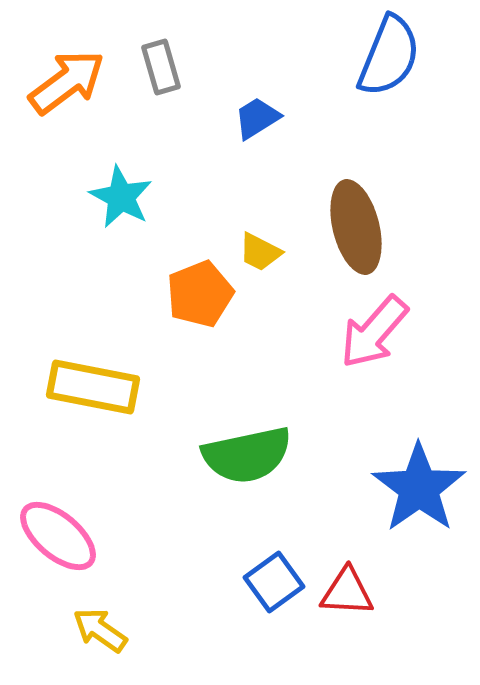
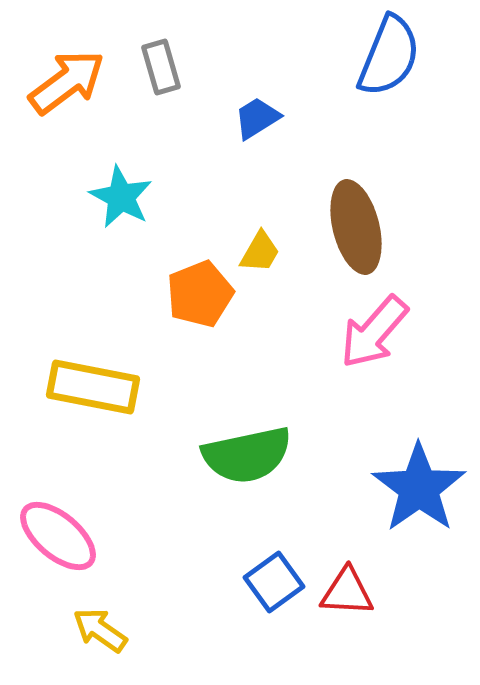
yellow trapezoid: rotated 87 degrees counterclockwise
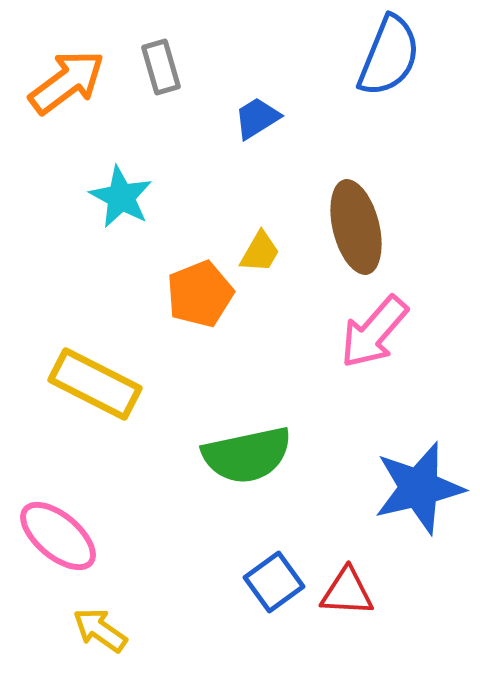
yellow rectangle: moved 2 px right, 3 px up; rotated 16 degrees clockwise
blue star: rotated 22 degrees clockwise
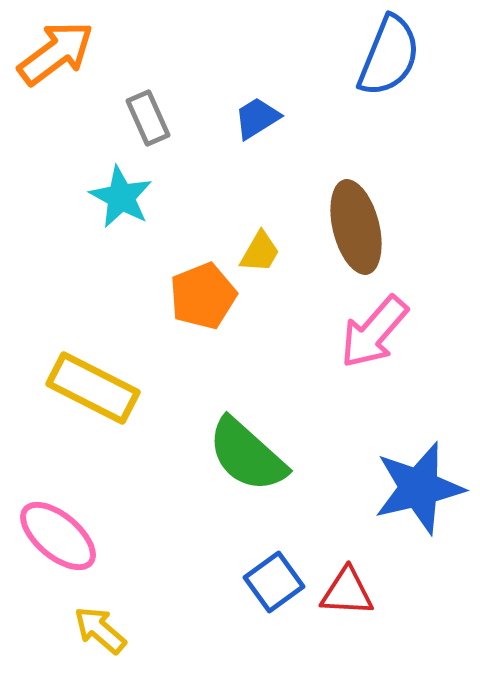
gray rectangle: moved 13 px left, 51 px down; rotated 8 degrees counterclockwise
orange arrow: moved 11 px left, 29 px up
orange pentagon: moved 3 px right, 2 px down
yellow rectangle: moved 2 px left, 4 px down
green semicircle: rotated 54 degrees clockwise
yellow arrow: rotated 6 degrees clockwise
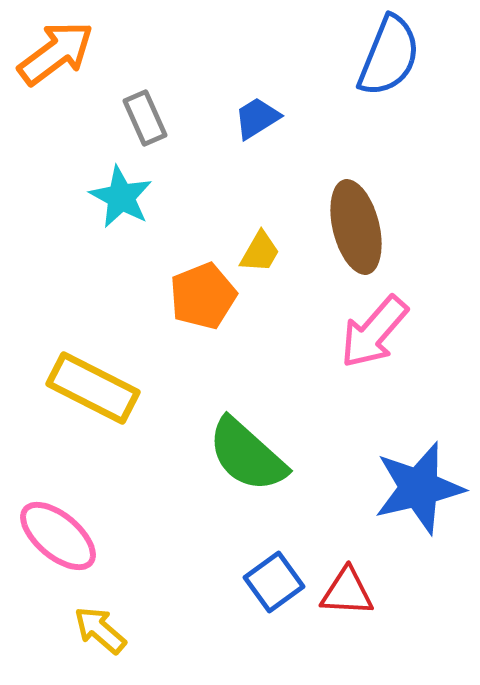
gray rectangle: moved 3 px left
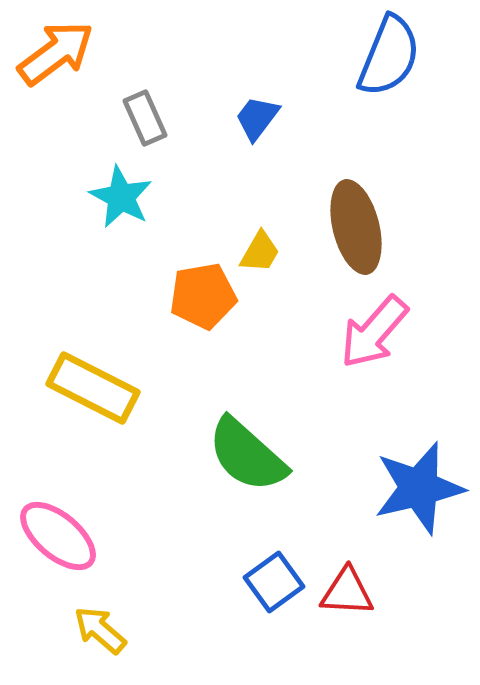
blue trapezoid: rotated 21 degrees counterclockwise
orange pentagon: rotated 12 degrees clockwise
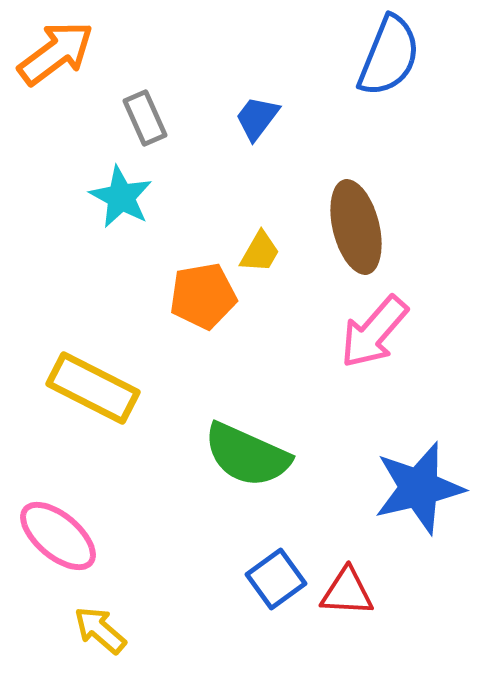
green semicircle: rotated 18 degrees counterclockwise
blue square: moved 2 px right, 3 px up
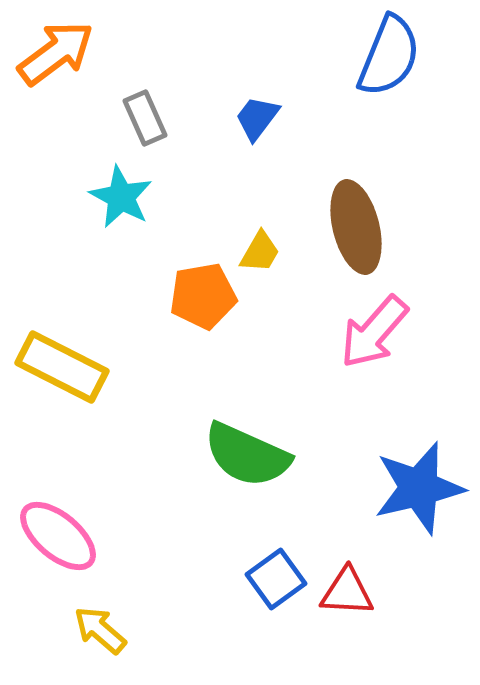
yellow rectangle: moved 31 px left, 21 px up
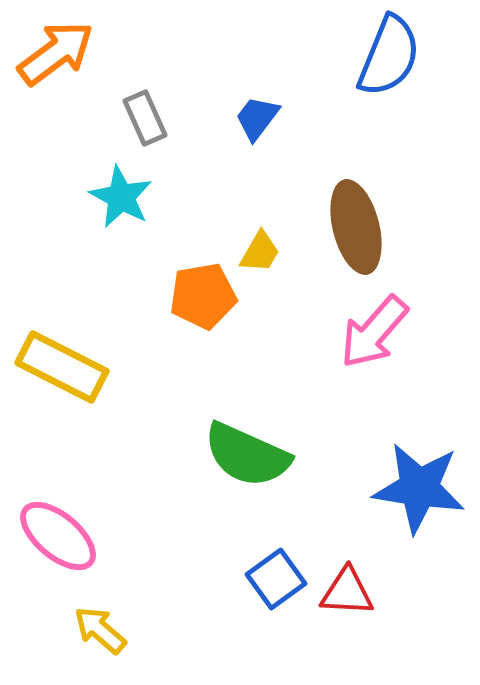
blue star: rotated 22 degrees clockwise
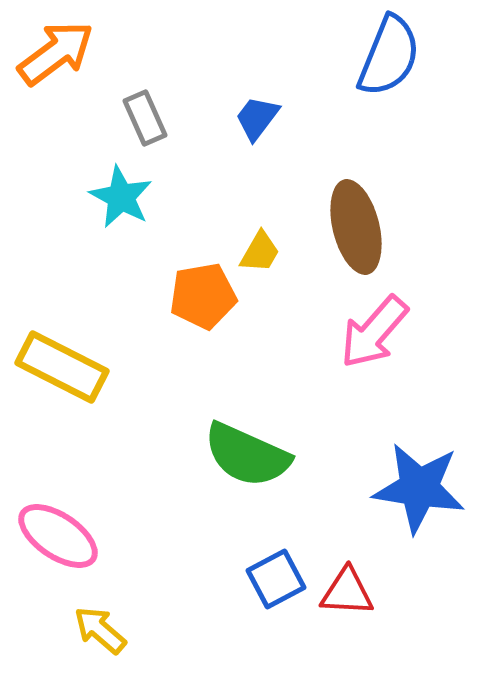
pink ellipse: rotated 6 degrees counterclockwise
blue square: rotated 8 degrees clockwise
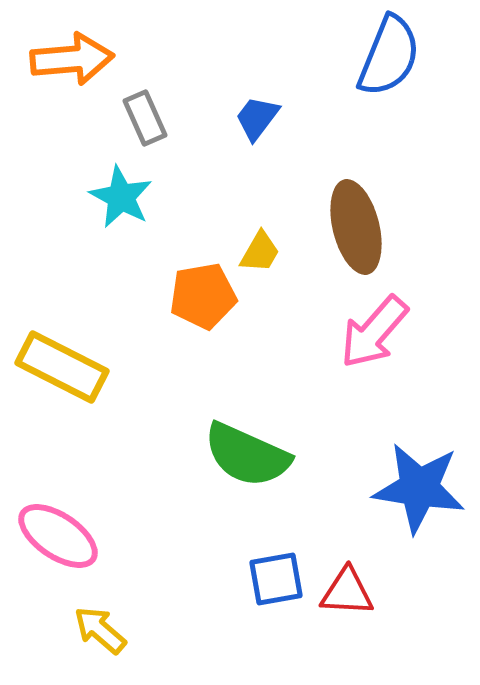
orange arrow: moved 16 px right, 6 px down; rotated 32 degrees clockwise
blue square: rotated 18 degrees clockwise
